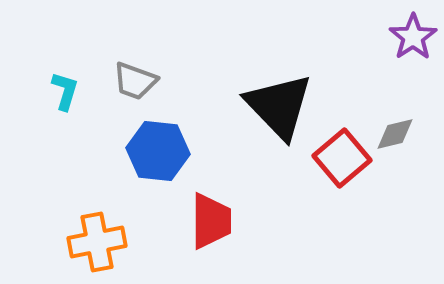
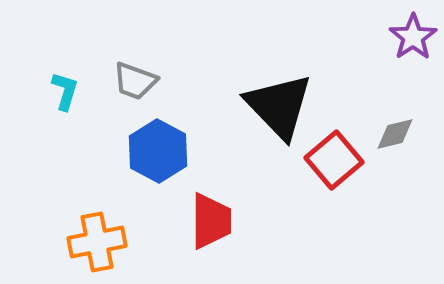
blue hexagon: rotated 22 degrees clockwise
red square: moved 8 px left, 2 px down
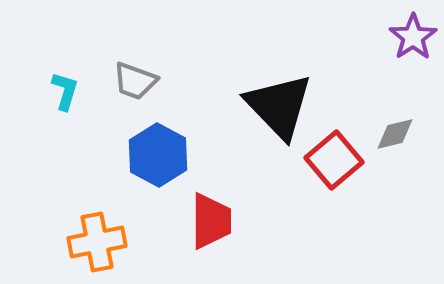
blue hexagon: moved 4 px down
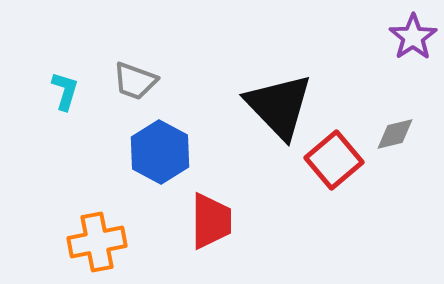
blue hexagon: moved 2 px right, 3 px up
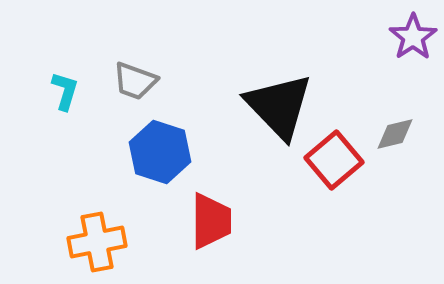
blue hexagon: rotated 10 degrees counterclockwise
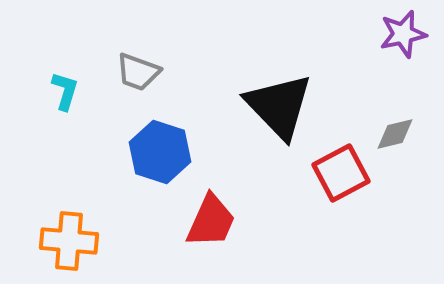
purple star: moved 10 px left, 3 px up; rotated 21 degrees clockwise
gray trapezoid: moved 3 px right, 9 px up
red square: moved 7 px right, 13 px down; rotated 12 degrees clockwise
red trapezoid: rotated 24 degrees clockwise
orange cross: moved 28 px left, 1 px up; rotated 16 degrees clockwise
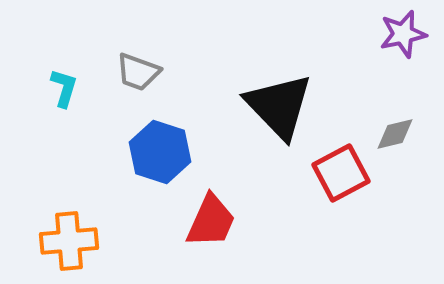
cyan L-shape: moved 1 px left, 3 px up
orange cross: rotated 10 degrees counterclockwise
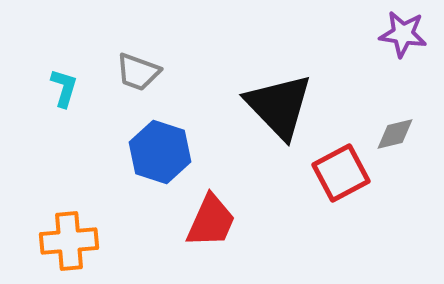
purple star: rotated 21 degrees clockwise
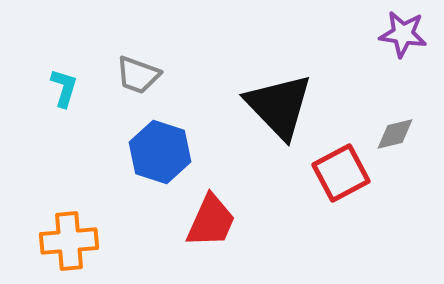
gray trapezoid: moved 3 px down
